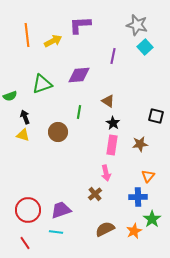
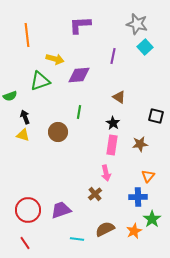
gray star: moved 1 px up
yellow arrow: moved 2 px right, 18 px down; rotated 42 degrees clockwise
green triangle: moved 2 px left, 3 px up
brown triangle: moved 11 px right, 4 px up
cyan line: moved 21 px right, 7 px down
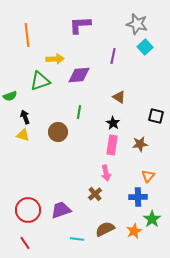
yellow arrow: rotated 18 degrees counterclockwise
